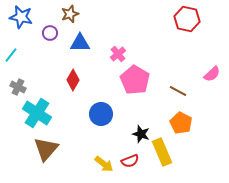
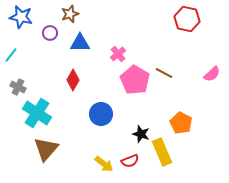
brown line: moved 14 px left, 18 px up
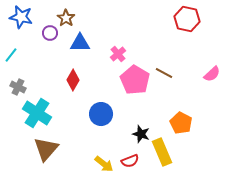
brown star: moved 4 px left, 4 px down; rotated 18 degrees counterclockwise
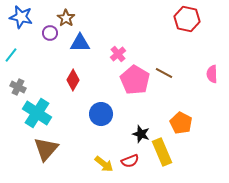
pink semicircle: rotated 132 degrees clockwise
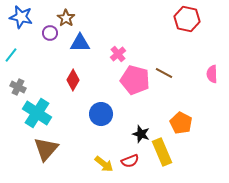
pink pentagon: rotated 16 degrees counterclockwise
